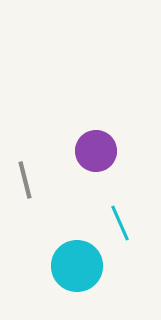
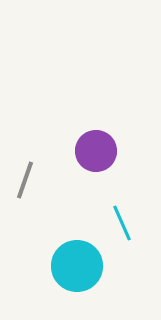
gray line: rotated 33 degrees clockwise
cyan line: moved 2 px right
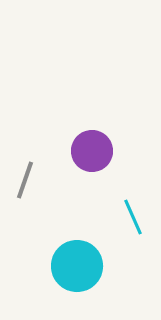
purple circle: moved 4 px left
cyan line: moved 11 px right, 6 px up
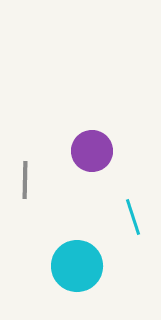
gray line: rotated 18 degrees counterclockwise
cyan line: rotated 6 degrees clockwise
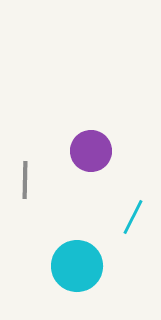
purple circle: moved 1 px left
cyan line: rotated 45 degrees clockwise
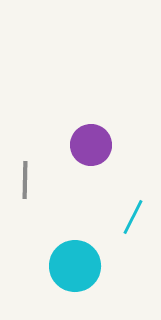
purple circle: moved 6 px up
cyan circle: moved 2 px left
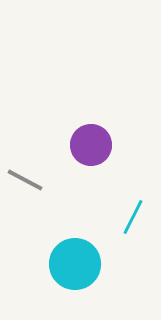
gray line: rotated 63 degrees counterclockwise
cyan circle: moved 2 px up
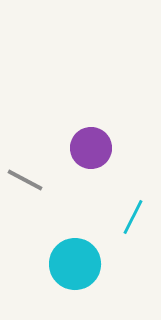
purple circle: moved 3 px down
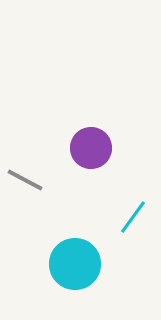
cyan line: rotated 9 degrees clockwise
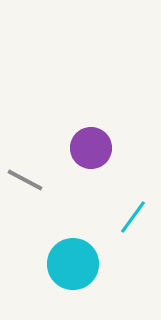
cyan circle: moved 2 px left
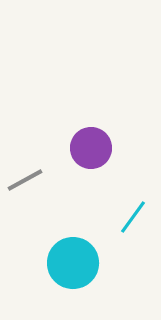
gray line: rotated 57 degrees counterclockwise
cyan circle: moved 1 px up
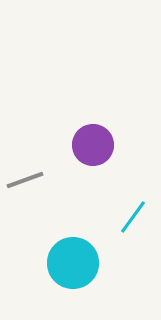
purple circle: moved 2 px right, 3 px up
gray line: rotated 9 degrees clockwise
